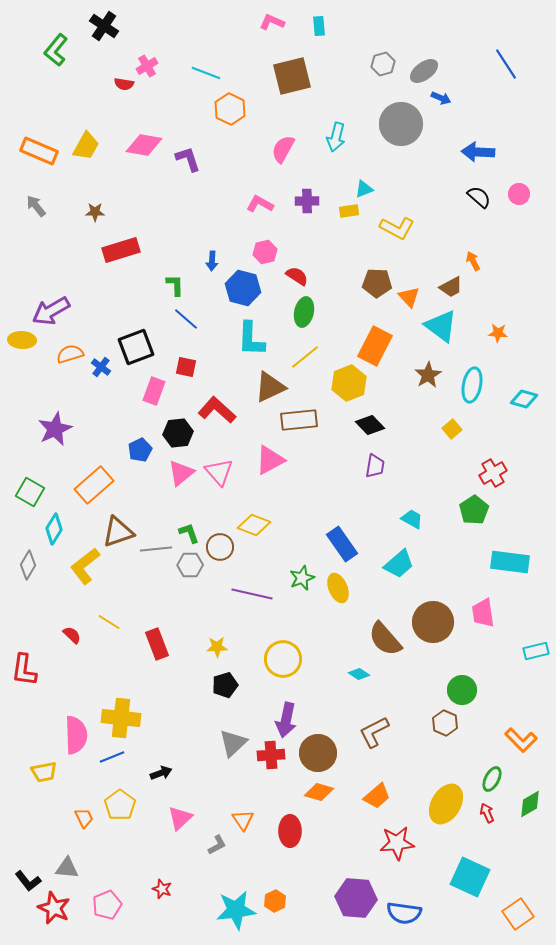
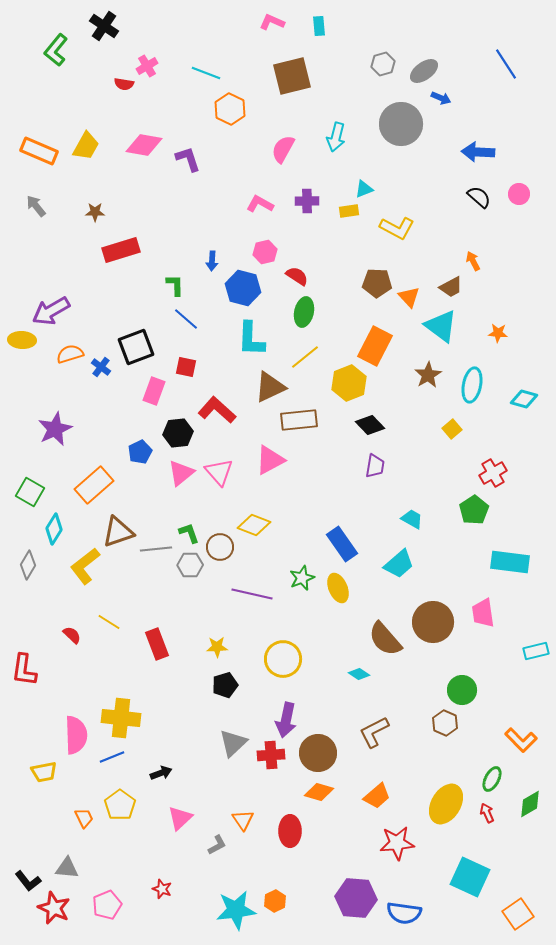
blue pentagon at (140, 450): moved 2 px down
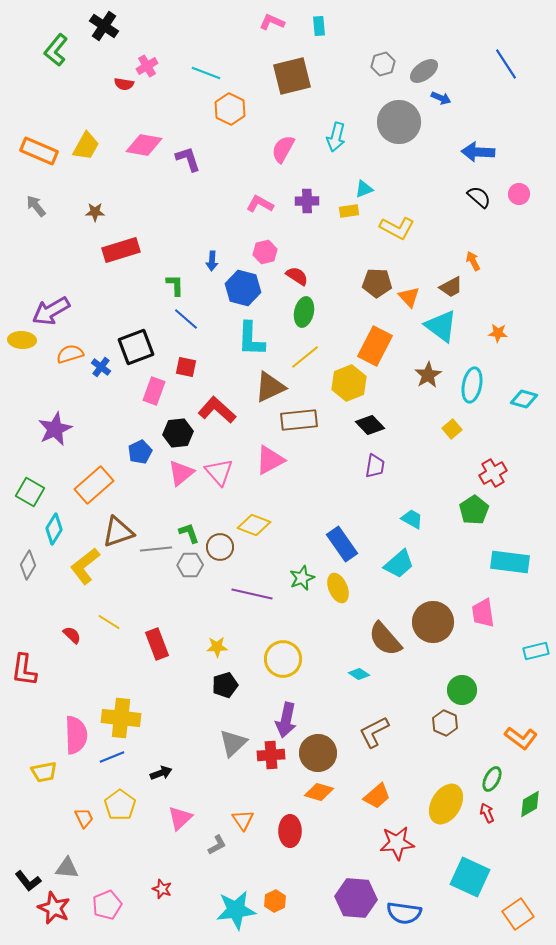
gray circle at (401, 124): moved 2 px left, 2 px up
orange L-shape at (521, 740): moved 2 px up; rotated 8 degrees counterclockwise
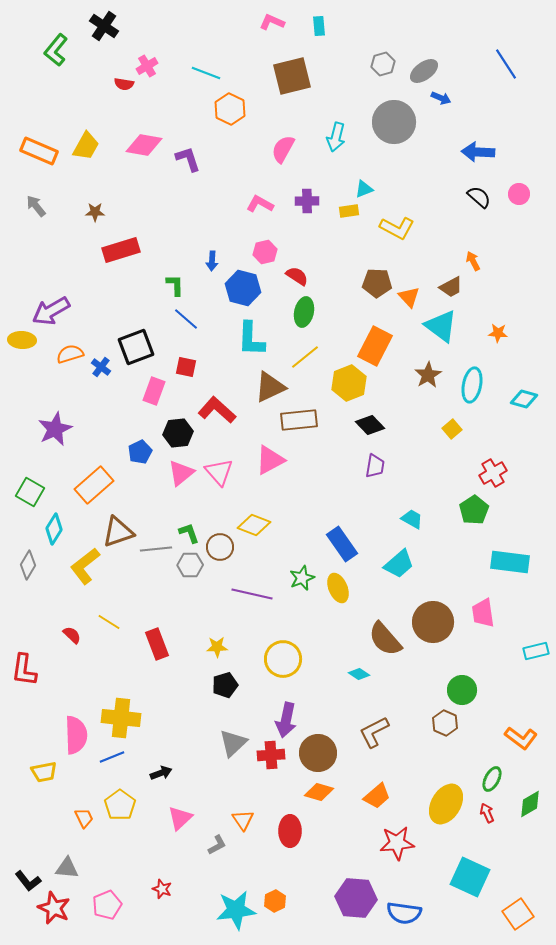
gray circle at (399, 122): moved 5 px left
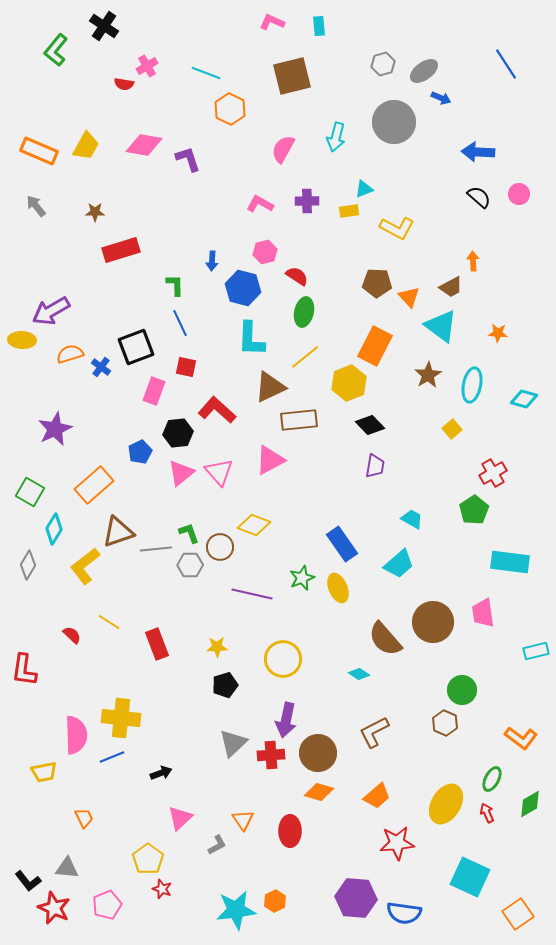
orange arrow at (473, 261): rotated 24 degrees clockwise
blue line at (186, 319): moved 6 px left, 4 px down; rotated 24 degrees clockwise
yellow pentagon at (120, 805): moved 28 px right, 54 px down
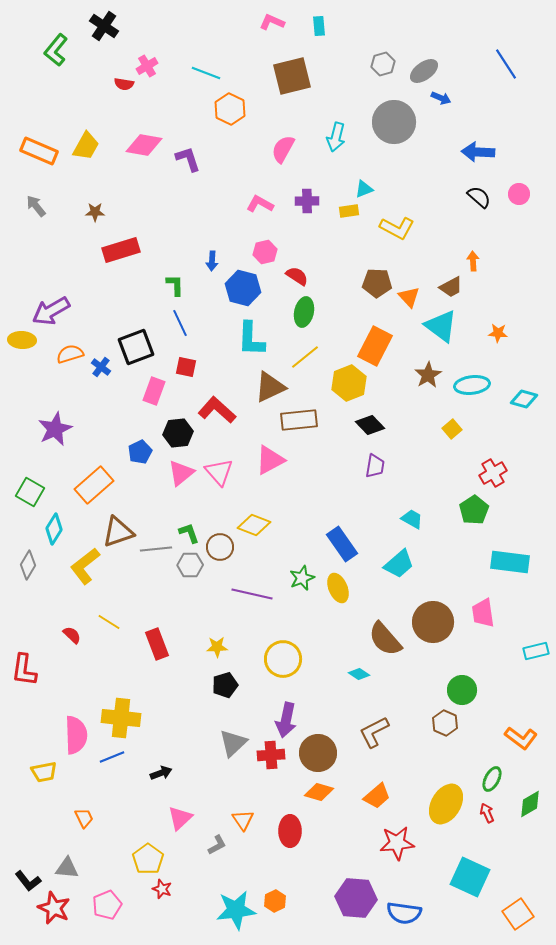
cyan ellipse at (472, 385): rotated 72 degrees clockwise
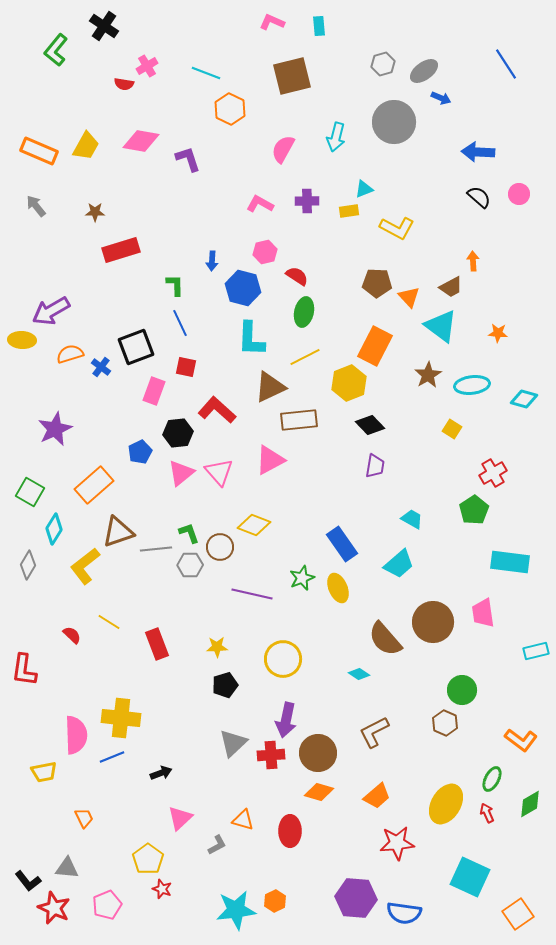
pink diamond at (144, 145): moved 3 px left, 4 px up
yellow line at (305, 357): rotated 12 degrees clockwise
yellow square at (452, 429): rotated 18 degrees counterclockwise
orange L-shape at (521, 738): moved 2 px down
orange triangle at (243, 820): rotated 40 degrees counterclockwise
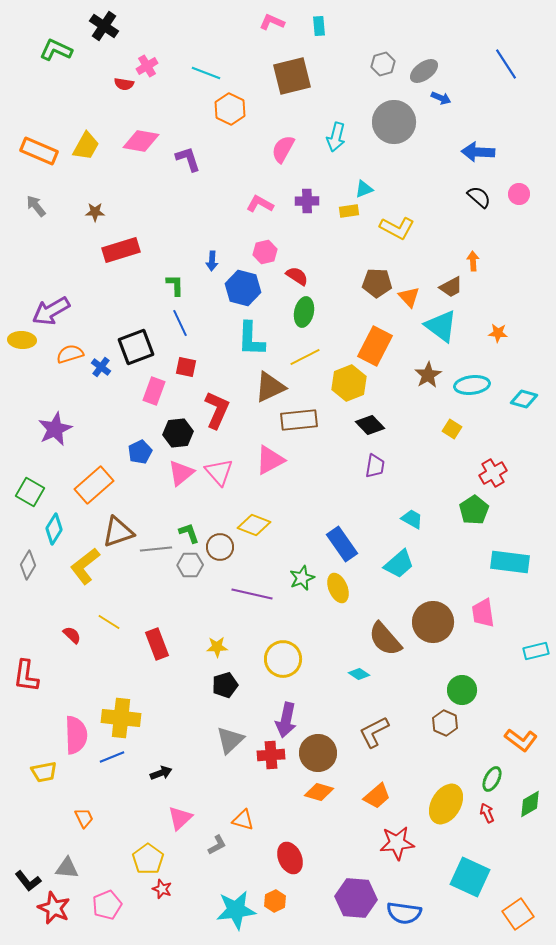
green L-shape at (56, 50): rotated 76 degrees clockwise
red L-shape at (217, 410): rotated 72 degrees clockwise
red L-shape at (24, 670): moved 2 px right, 6 px down
gray triangle at (233, 743): moved 3 px left, 3 px up
red ellipse at (290, 831): moved 27 px down; rotated 24 degrees counterclockwise
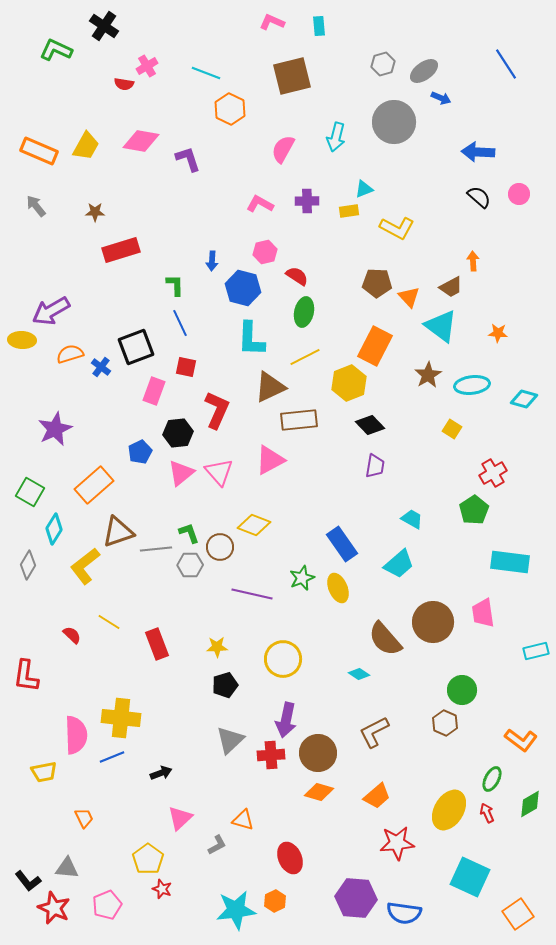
yellow ellipse at (446, 804): moved 3 px right, 6 px down
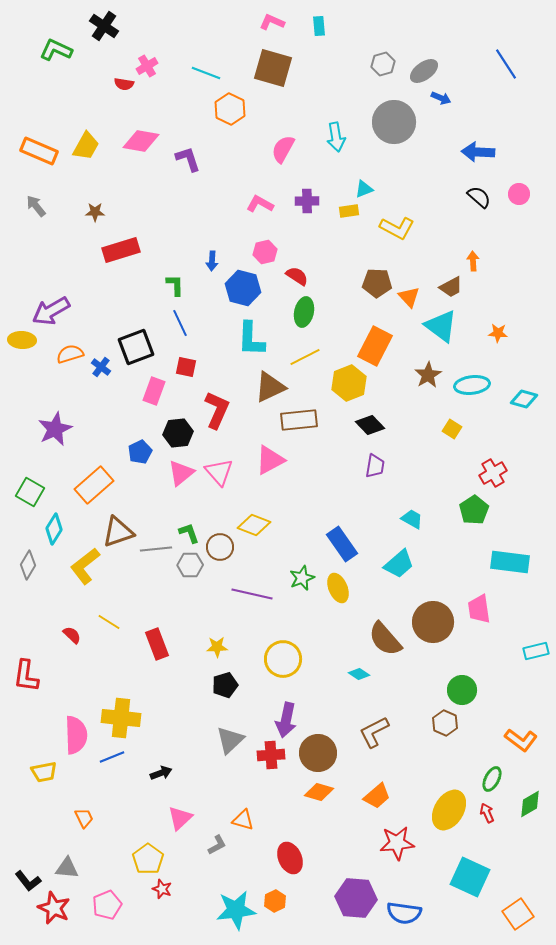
brown square at (292, 76): moved 19 px left, 8 px up; rotated 30 degrees clockwise
cyan arrow at (336, 137): rotated 24 degrees counterclockwise
pink trapezoid at (483, 613): moved 4 px left, 4 px up
